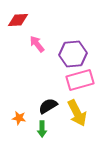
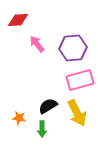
purple hexagon: moved 6 px up
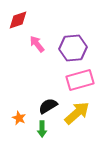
red diamond: rotated 15 degrees counterclockwise
yellow arrow: rotated 104 degrees counterclockwise
orange star: rotated 16 degrees clockwise
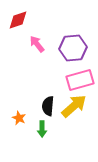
black semicircle: rotated 54 degrees counterclockwise
yellow arrow: moved 3 px left, 7 px up
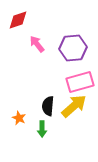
pink rectangle: moved 2 px down
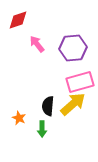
yellow arrow: moved 1 px left, 2 px up
